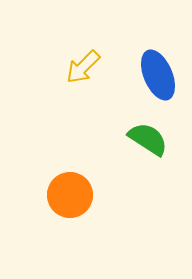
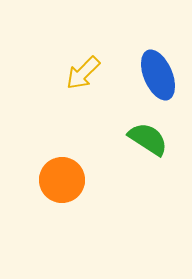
yellow arrow: moved 6 px down
orange circle: moved 8 px left, 15 px up
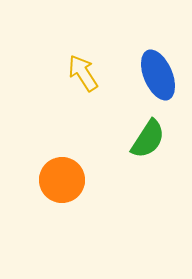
yellow arrow: rotated 102 degrees clockwise
green semicircle: rotated 90 degrees clockwise
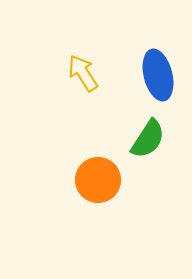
blue ellipse: rotated 9 degrees clockwise
orange circle: moved 36 px right
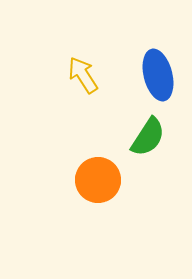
yellow arrow: moved 2 px down
green semicircle: moved 2 px up
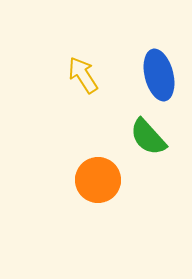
blue ellipse: moved 1 px right
green semicircle: rotated 105 degrees clockwise
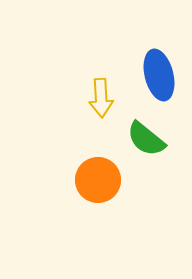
yellow arrow: moved 18 px right, 23 px down; rotated 150 degrees counterclockwise
green semicircle: moved 2 px left, 2 px down; rotated 9 degrees counterclockwise
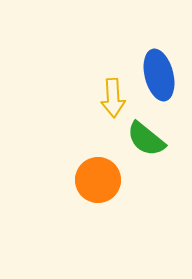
yellow arrow: moved 12 px right
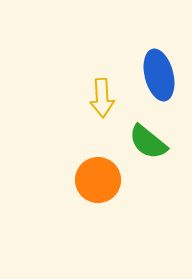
yellow arrow: moved 11 px left
green semicircle: moved 2 px right, 3 px down
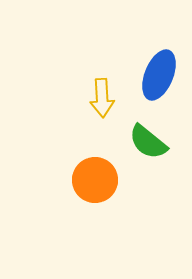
blue ellipse: rotated 36 degrees clockwise
orange circle: moved 3 px left
